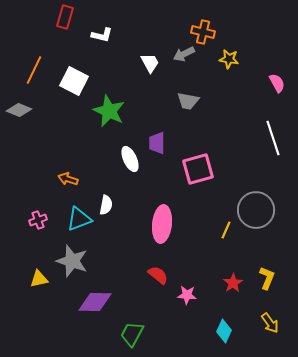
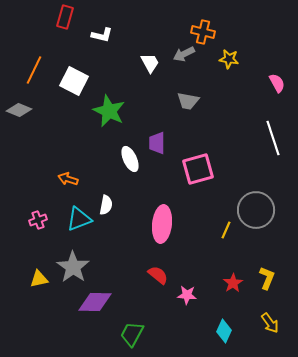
gray star: moved 1 px right, 6 px down; rotated 16 degrees clockwise
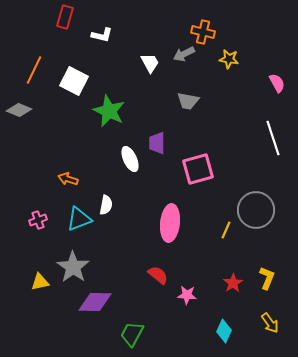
pink ellipse: moved 8 px right, 1 px up
yellow triangle: moved 1 px right, 3 px down
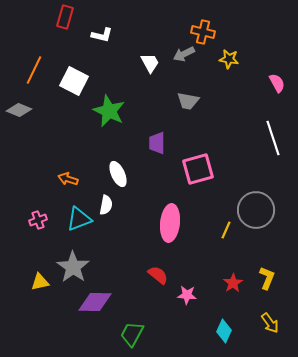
white ellipse: moved 12 px left, 15 px down
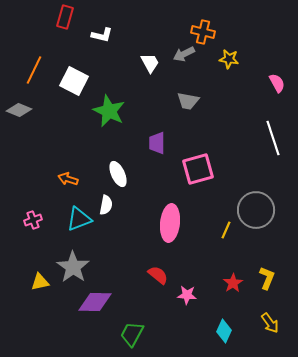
pink cross: moved 5 px left
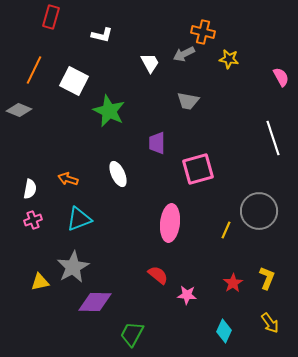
red rectangle: moved 14 px left
pink semicircle: moved 4 px right, 6 px up
white semicircle: moved 76 px left, 16 px up
gray circle: moved 3 px right, 1 px down
gray star: rotated 8 degrees clockwise
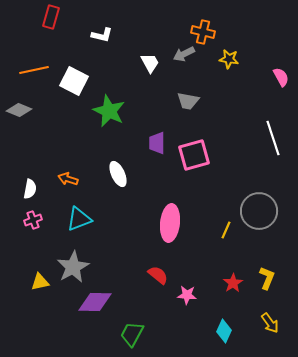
orange line: rotated 52 degrees clockwise
pink square: moved 4 px left, 14 px up
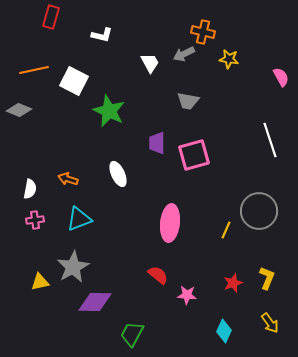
white line: moved 3 px left, 2 px down
pink cross: moved 2 px right; rotated 12 degrees clockwise
red star: rotated 12 degrees clockwise
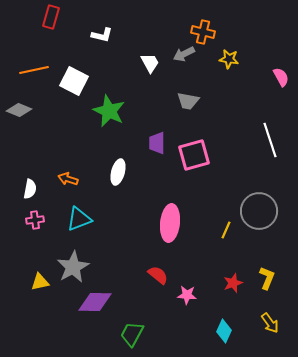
white ellipse: moved 2 px up; rotated 40 degrees clockwise
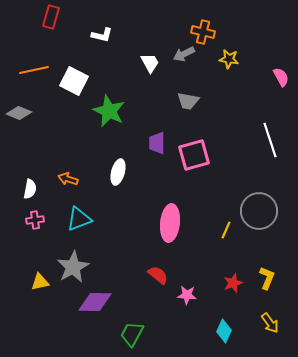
gray diamond: moved 3 px down
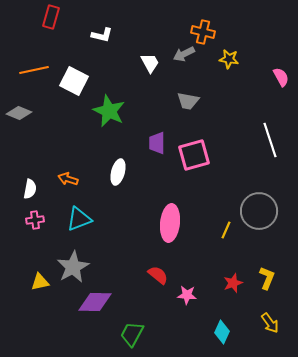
cyan diamond: moved 2 px left, 1 px down
